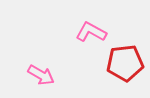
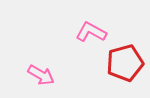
red pentagon: rotated 9 degrees counterclockwise
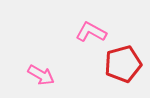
red pentagon: moved 2 px left, 1 px down
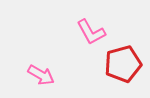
pink L-shape: rotated 148 degrees counterclockwise
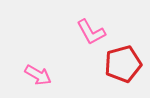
pink arrow: moved 3 px left
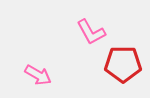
red pentagon: rotated 15 degrees clockwise
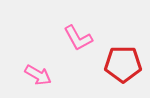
pink L-shape: moved 13 px left, 6 px down
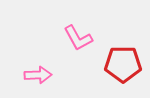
pink arrow: rotated 32 degrees counterclockwise
